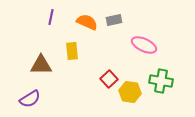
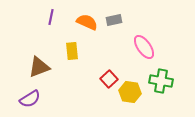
pink ellipse: moved 2 px down; rotated 30 degrees clockwise
brown triangle: moved 2 px left, 2 px down; rotated 20 degrees counterclockwise
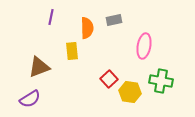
orange semicircle: moved 6 px down; rotated 65 degrees clockwise
pink ellipse: moved 1 px up; rotated 45 degrees clockwise
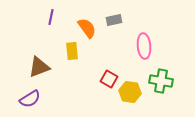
orange semicircle: rotated 35 degrees counterclockwise
pink ellipse: rotated 15 degrees counterclockwise
red square: rotated 18 degrees counterclockwise
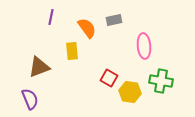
red square: moved 1 px up
purple semicircle: rotated 80 degrees counterclockwise
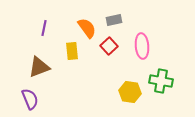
purple line: moved 7 px left, 11 px down
pink ellipse: moved 2 px left
red square: moved 32 px up; rotated 18 degrees clockwise
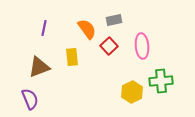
orange semicircle: moved 1 px down
yellow rectangle: moved 6 px down
green cross: rotated 15 degrees counterclockwise
yellow hexagon: moved 2 px right; rotated 25 degrees clockwise
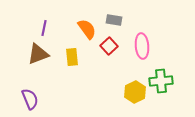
gray rectangle: rotated 21 degrees clockwise
brown triangle: moved 1 px left, 13 px up
yellow hexagon: moved 3 px right
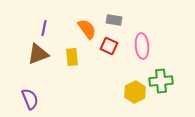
red square: rotated 24 degrees counterclockwise
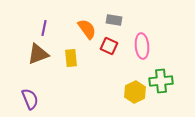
yellow rectangle: moved 1 px left, 1 px down
